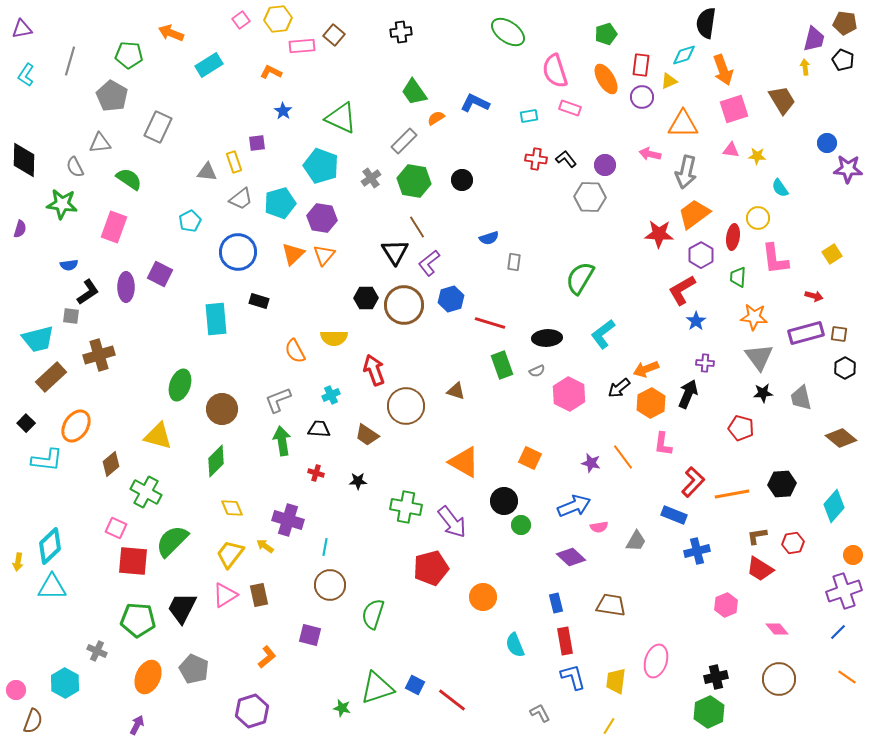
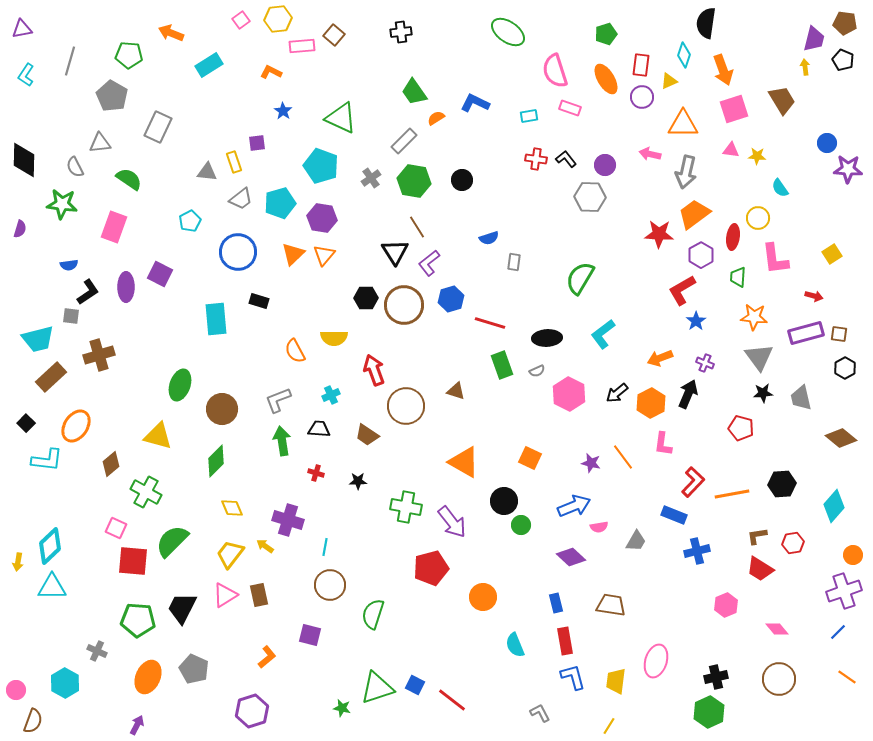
cyan diamond at (684, 55): rotated 55 degrees counterclockwise
purple cross at (705, 363): rotated 18 degrees clockwise
orange arrow at (646, 369): moved 14 px right, 11 px up
black arrow at (619, 388): moved 2 px left, 5 px down
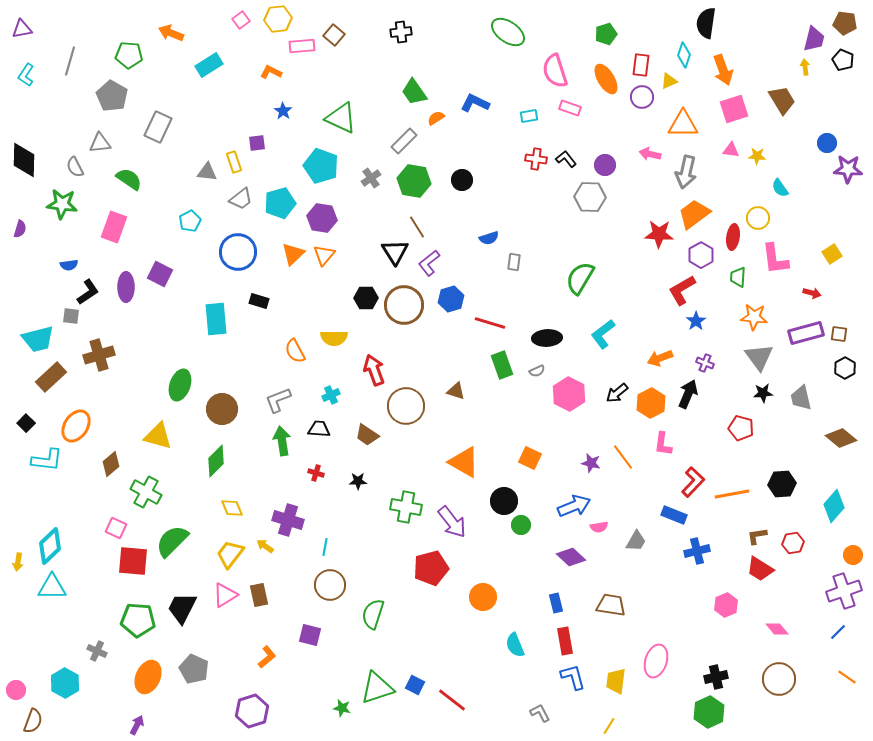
red arrow at (814, 296): moved 2 px left, 3 px up
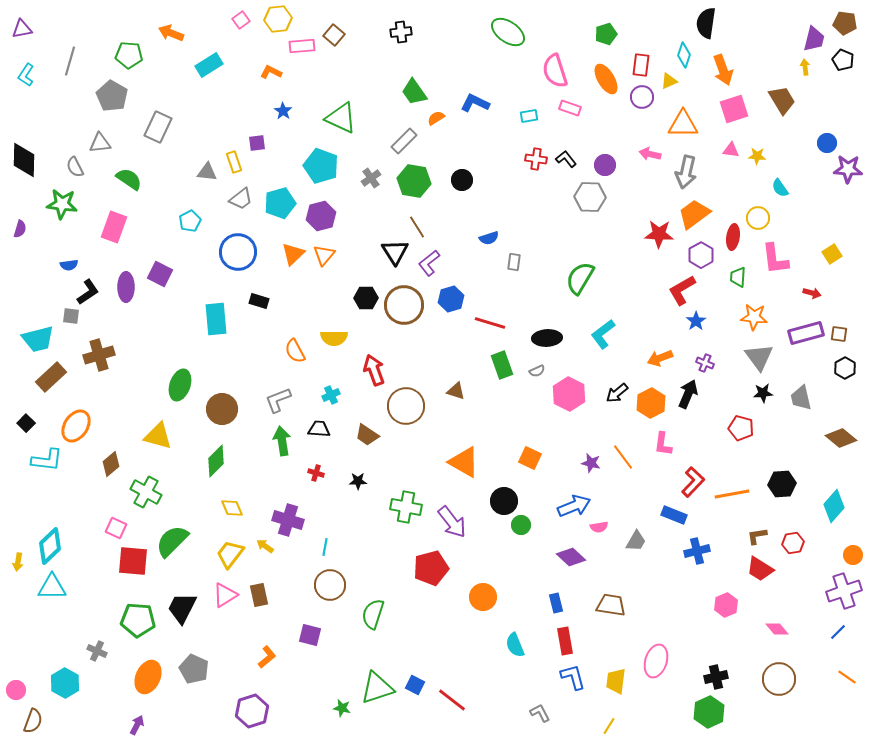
purple hexagon at (322, 218): moved 1 px left, 2 px up; rotated 24 degrees counterclockwise
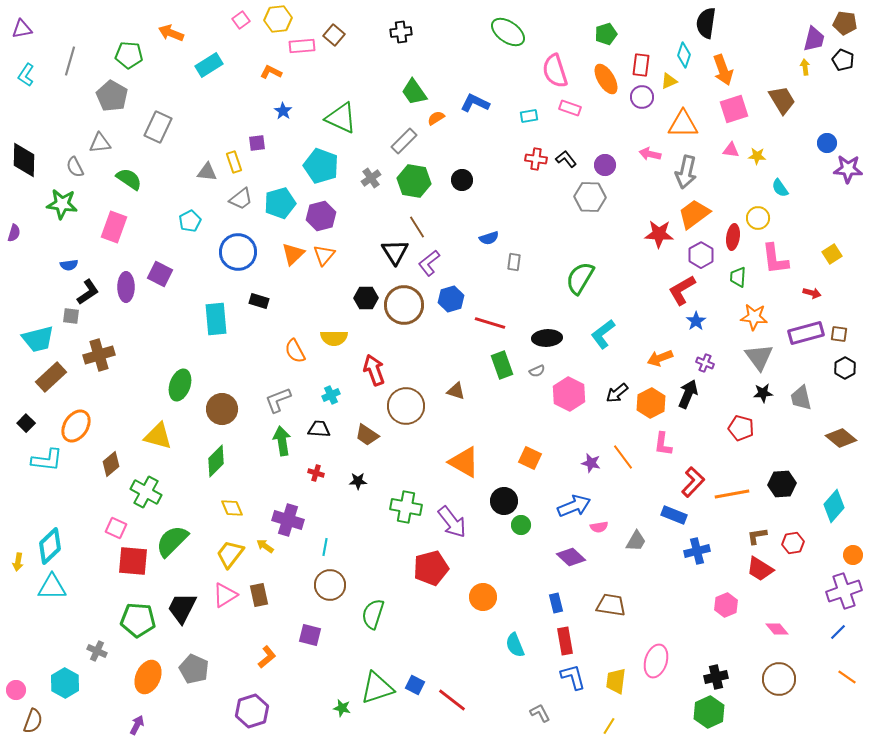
purple semicircle at (20, 229): moved 6 px left, 4 px down
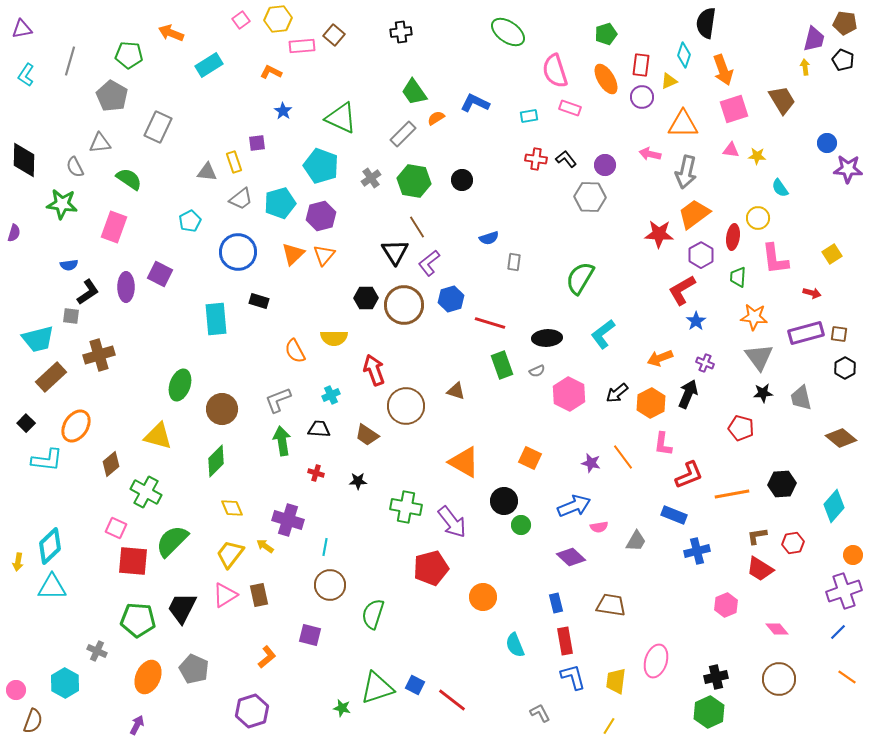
gray rectangle at (404, 141): moved 1 px left, 7 px up
red L-shape at (693, 482): moved 4 px left, 7 px up; rotated 24 degrees clockwise
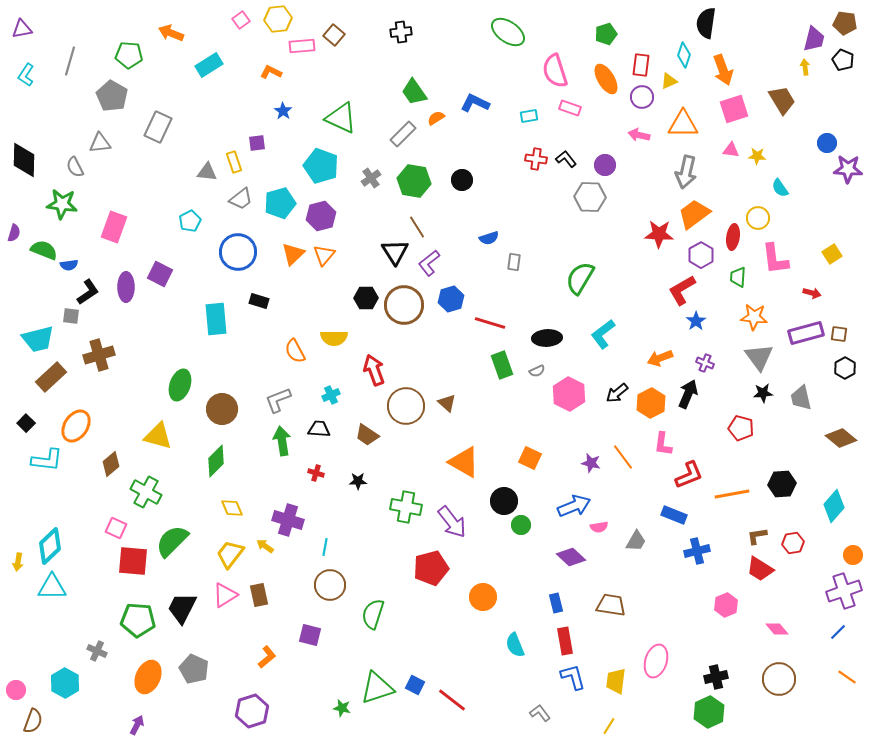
pink arrow at (650, 154): moved 11 px left, 19 px up
green semicircle at (129, 179): moved 85 px left, 71 px down; rotated 12 degrees counterclockwise
brown triangle at (456, 391): moved 9 px left, 12 px down; rotated 24 degrees clockwise
gray L-shape at (540, 713): rotated 10 degrees counterclockwise
